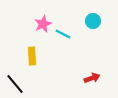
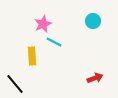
cyan line: moved 9 px left, 8 px down
red arrow: moved 3 px right
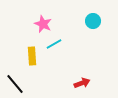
pink star: rotated 24 degrees counterclockwise
cyan line: moved 2 px down; rotated 56 degrees counterclockwise
red arrow: moved 13 px left, 5 px down
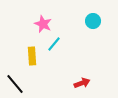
cyan line: rotated 21 degrees counterclockwise
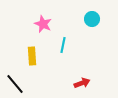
cyan circle: moved 1 px left, 2 px up
cyan line: moved 9 px right, 1 px down; rotated 28 degrees counterclockwise
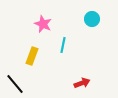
yellow rectangle: rotated 24 degrees clockwise
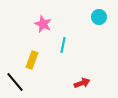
cyan circle: moved 7 px right, 2 px up
yellow rectangle: moved 4 px down
black line: moved 2 px up
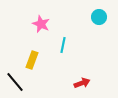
pink star: moved 2 px left
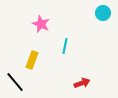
cyan circle: moved 4 px right, 4 px up
cyan line: moved 2 px right, 1 px down
